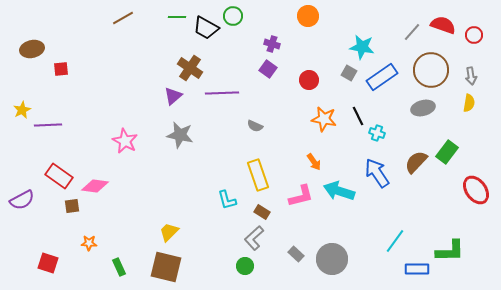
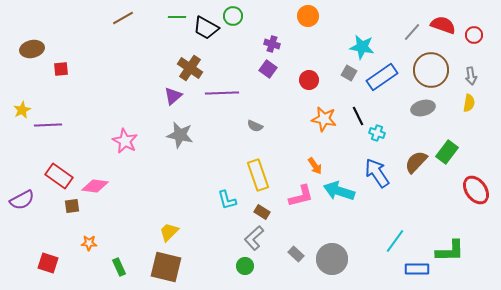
orange arrow at (314, 162): moved 1 px right, 4 px down
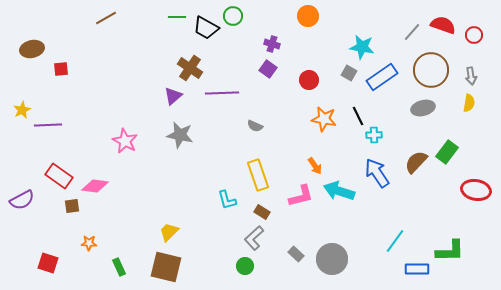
brown line at (123, 18): moved 17 px left
cyan cross at (377, 133): moved 3 px left, 2 px down; rotated 21 degrees counterclockwise
red ellipse at (476, 190): rotated 44 degrees counterclockwise
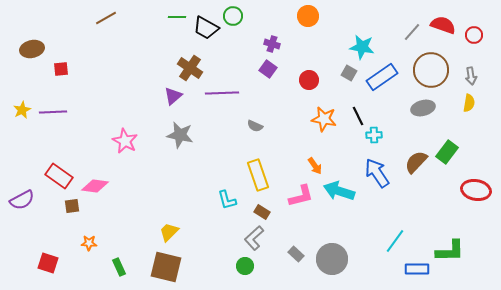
purple line at (48, 125): moved 5 px right, 13 px up
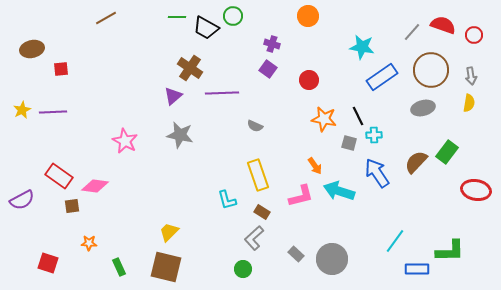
gray square at (349, 73): moved 70 px down; rotated 14 degrees counterclockwise
green circle at (245, 266): moved 2 px left, 3 px down
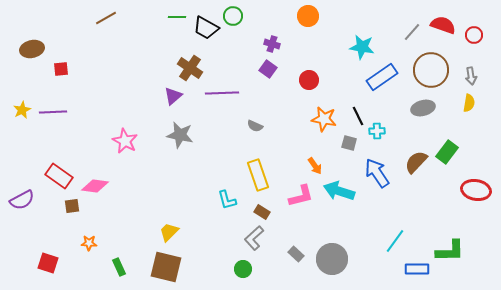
cyan cross at (374, 135): moved 3 px right, 4 px up
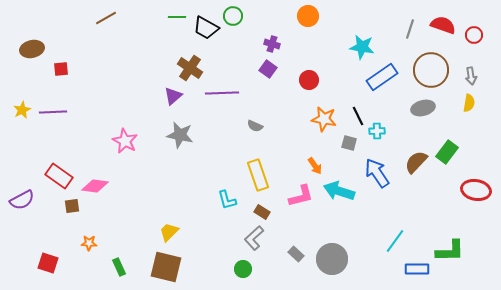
gray line at (412, 32): moved 2 px left, 3 px up; rotated 24 degrees counterclockwise
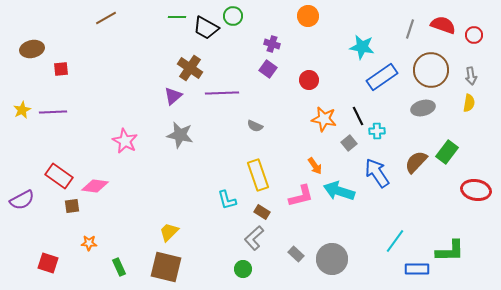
gray square at (349, 143): rotated 35 degrees clockwise
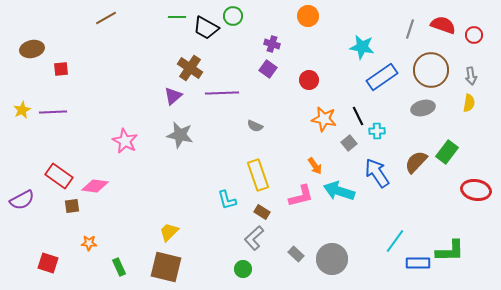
blue rectangle at (417, 269): moved 1 px right, 6 px up
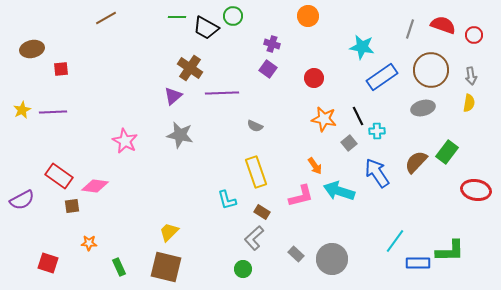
red circle at (309, 80): moved 5 px right, 2 px up
yellow rectangle at (258, 175): moved 2 px left, 3 px up
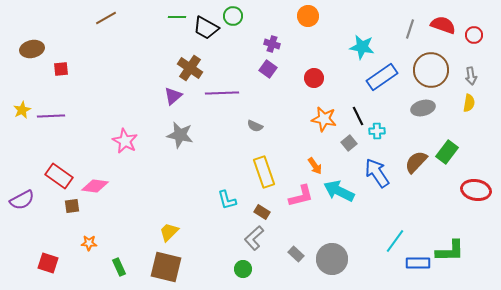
purple line at (53, 112): moved 2 px left, 4 px down
yellow rectangle at (256, 172): moved 8 px right
cyan arrow at (339, 191): rotated 8 degrees clockwise
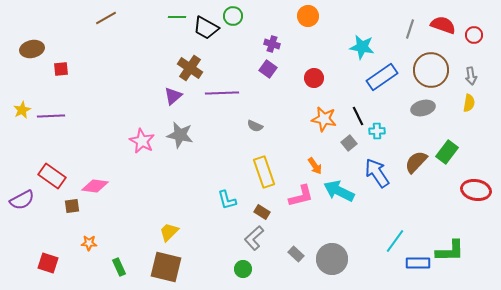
pink star at (125, 141): moved 17 px right
red rectangle at (59, 176): moved 7 px left
